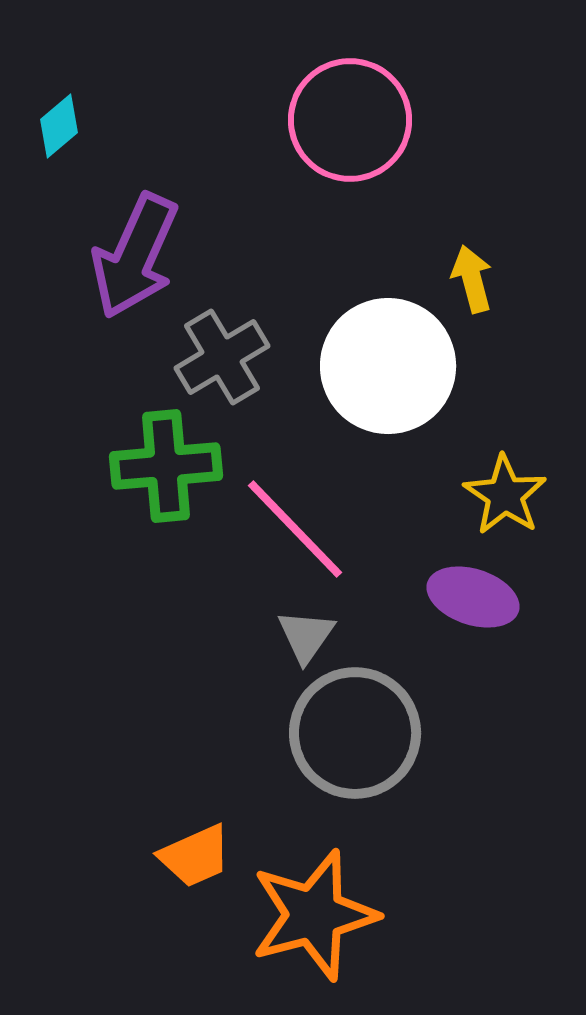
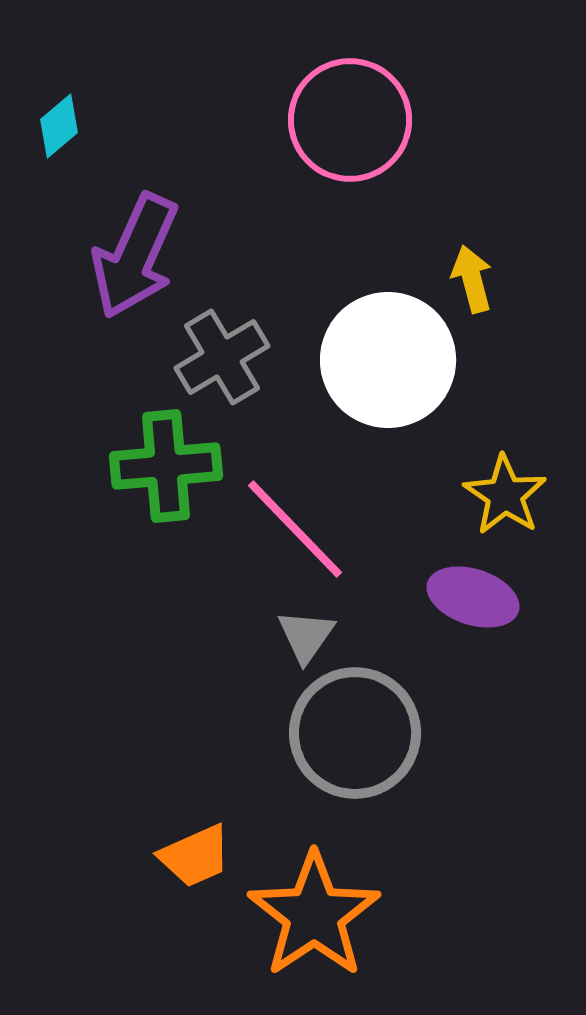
white circle: moved 6 px up
orange star: rotated 19 degrees counterclockwise
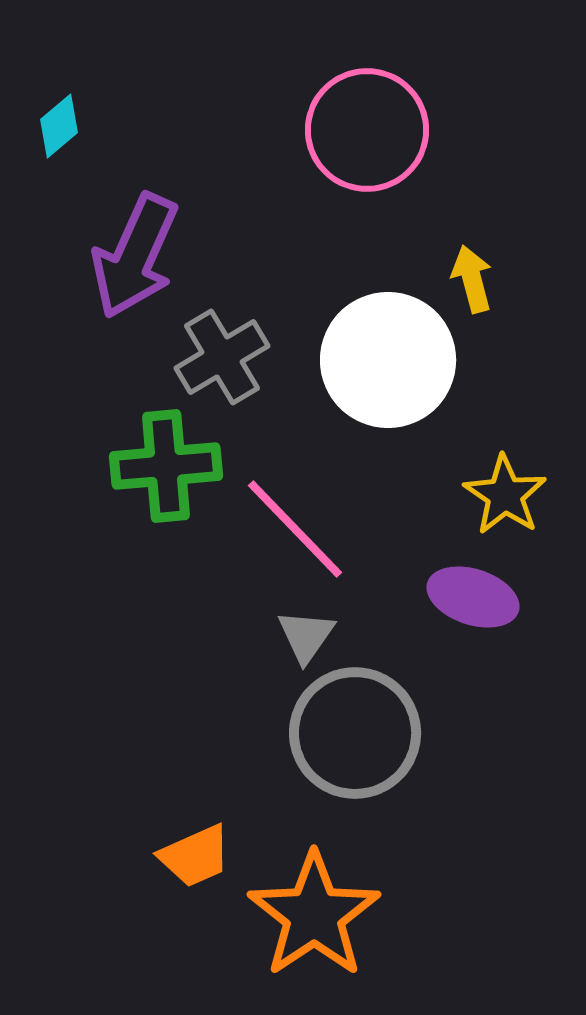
pink circle: moved 17 px right, 10 px down
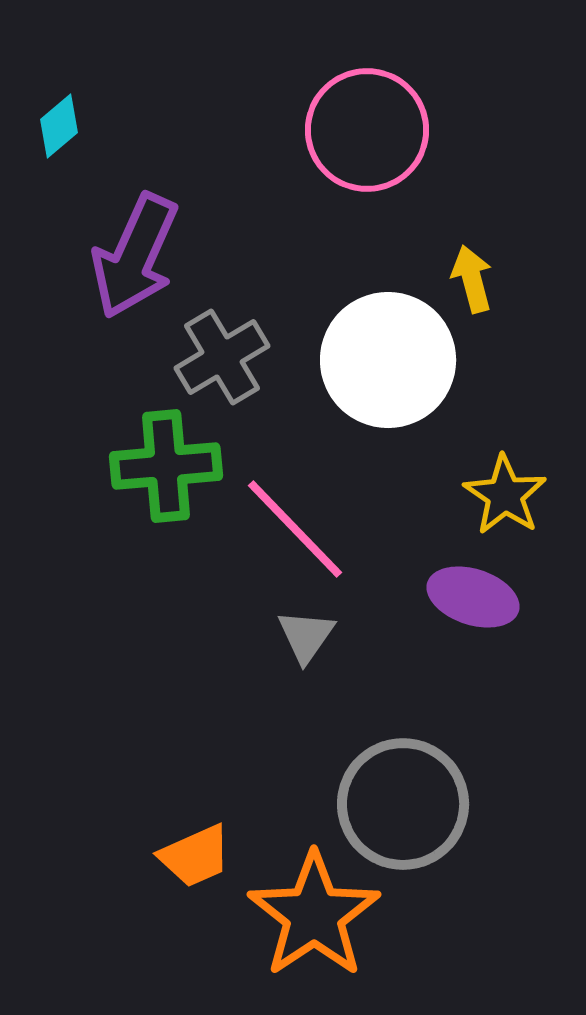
gray circle: moved 48 px right, 71 px down
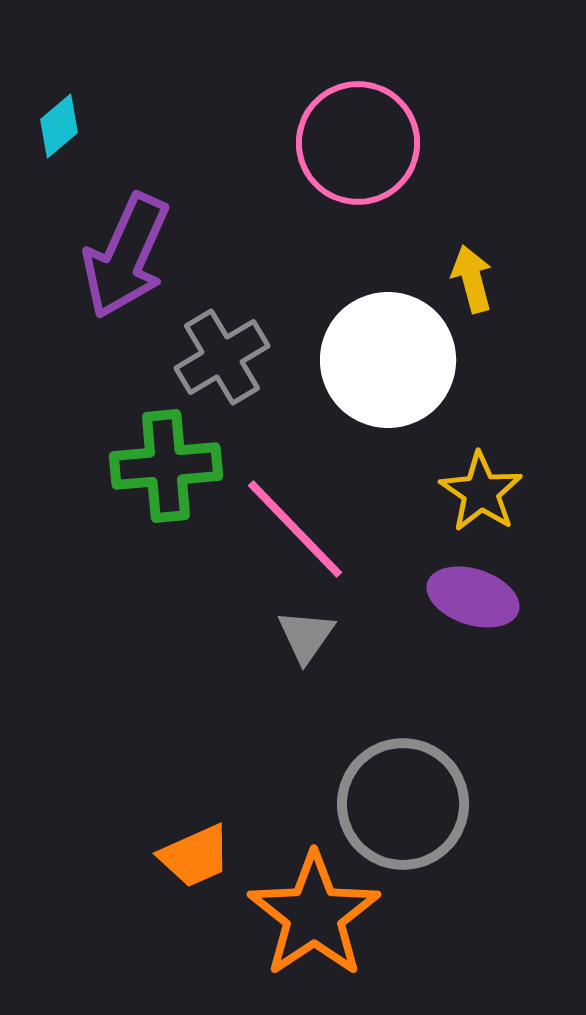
pink circle: moved 9 px left, 13 px down
purple arrow: moved 9 px left
yellow star: moved 24 px left, 3 px up
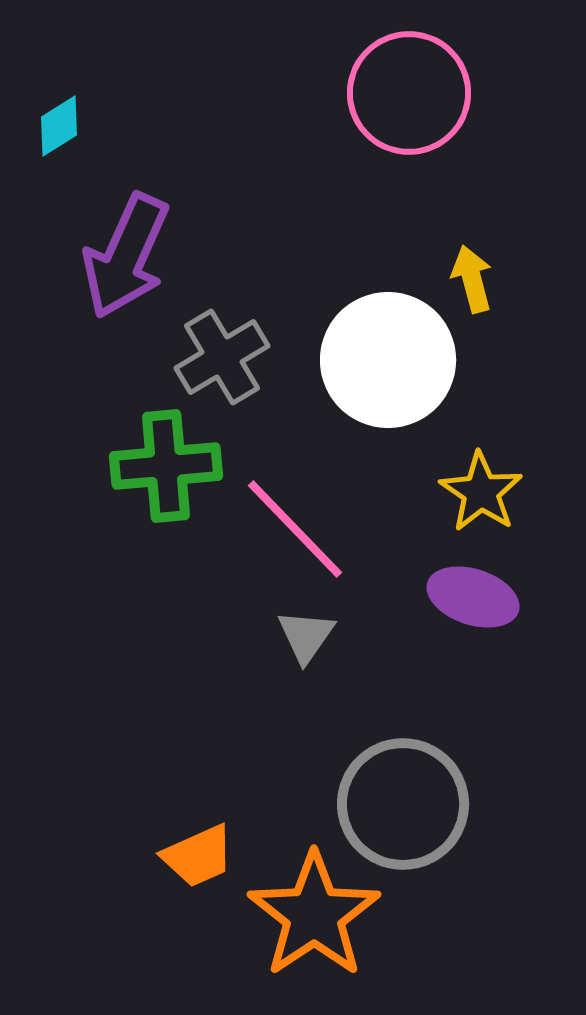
cyan diamond: rotated 8 degrees clockwise
pink circle: moved 51 px right, 50 px up
orange trapezoid: moved 3 px right
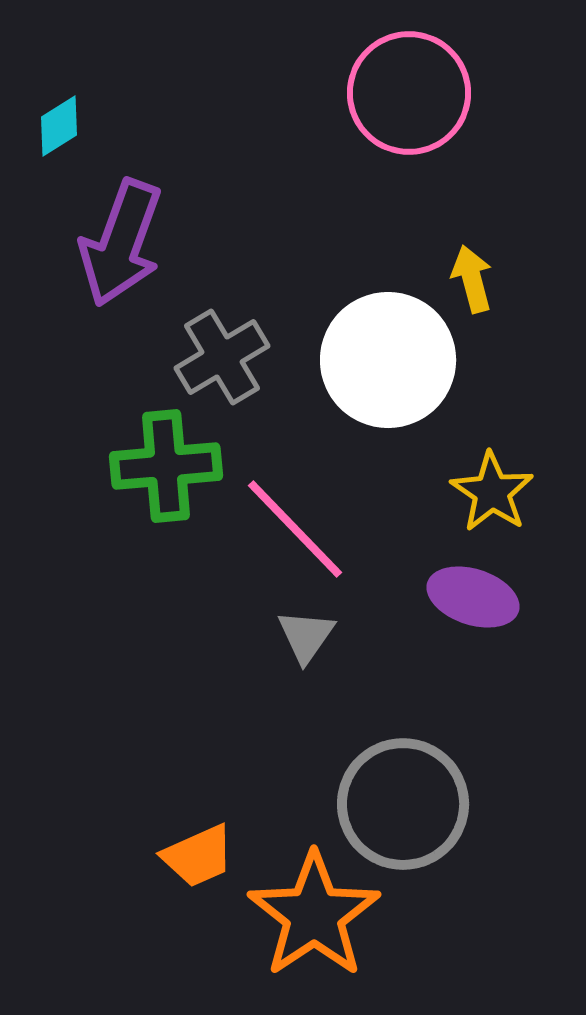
purple arrow: moved 5 px left, 13 px up; rotated 4 degrees counterclockwise
yellow star: moved 11 px right
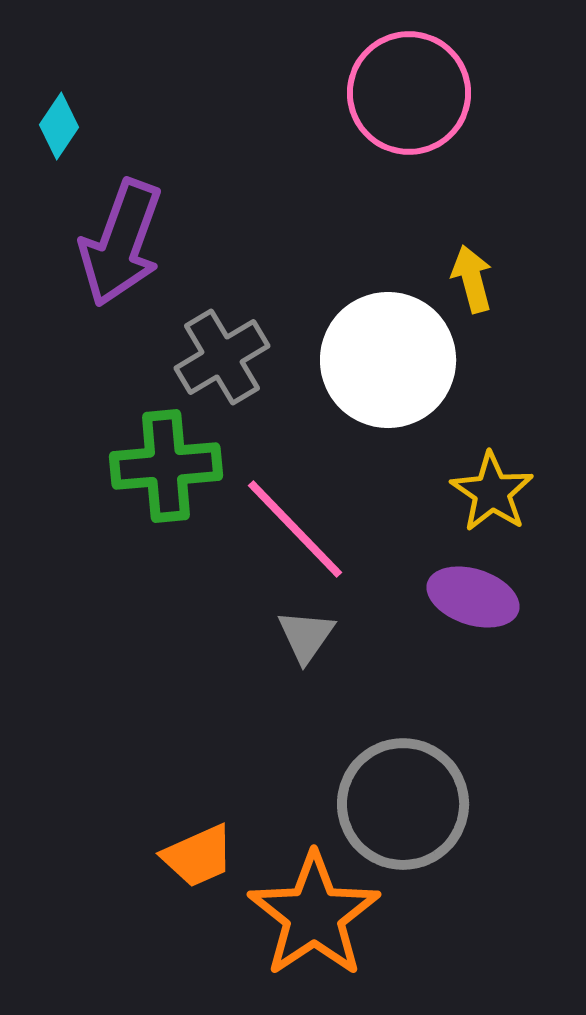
cyan diamond: rotated 24 degrees counterclockwise
